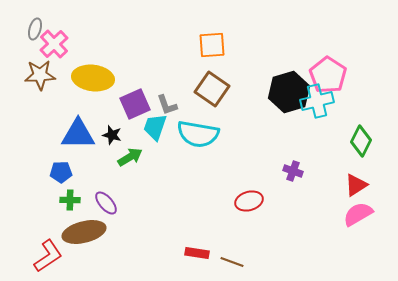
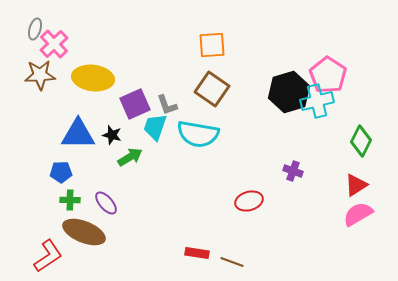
brown ellipse: rotated 36 degrees clockwise
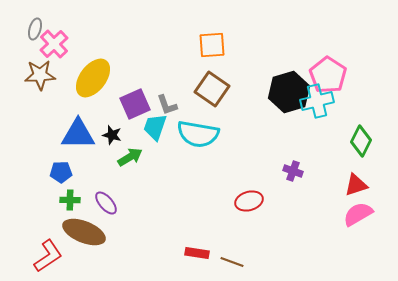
yellow ellipse: rotated 60 degrees counterclockwise
red triangle: rotated 15 degrees clockwise
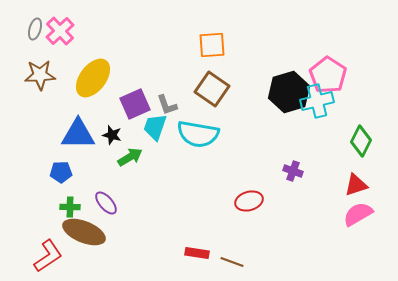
pink cross: moved 6 px right, 13 px up
green cross: moved 7 px down
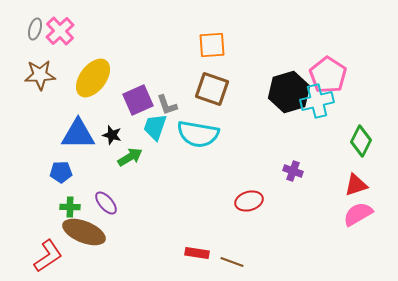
brown square: rotated 16 degrees counterclockwise
purple square: moved 3 px right, 4 px up
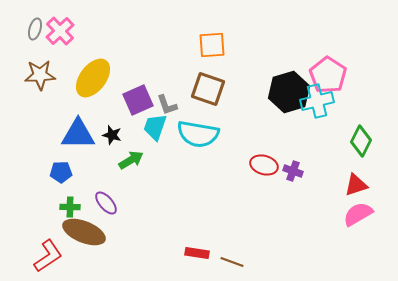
brown square: moved 4 px left
green arrow: moved 1 px right, 3 px down
red ellipse: moved 15 px right, 36 px up; rotated 32 degrees clockwise
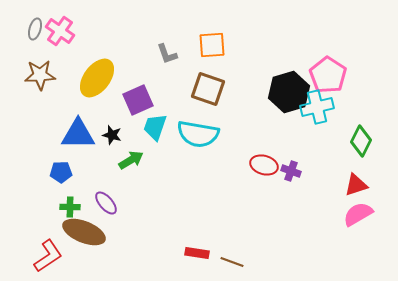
pink cross: rotated 12 degrees counterclockwise
yellow ellipse: moved 4 px right
cyan cross: moved 6 px down
gray L-shape: moved 51 px up
purple cross: moved 2 px left
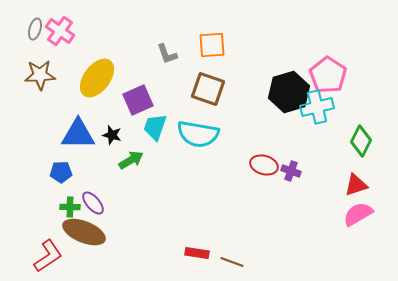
purple ellipse: moved 13 px left
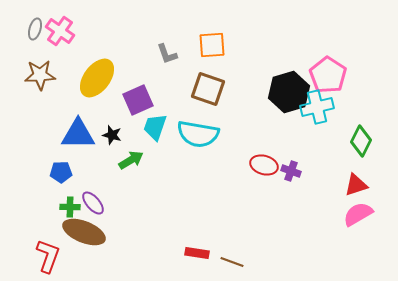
red L-shape: rotated 36 degrees counterclockwise
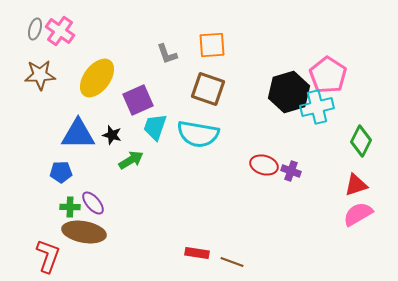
brown ellipse: rotated 12 degrees counterclockwise
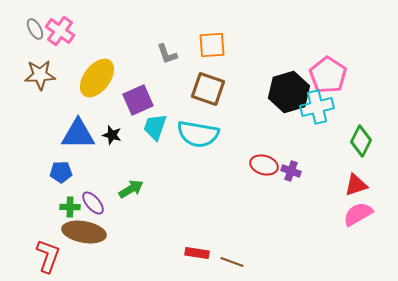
gray ellipse: rotated 45 degrees counterclockwise
green arrow: moved 29 px down
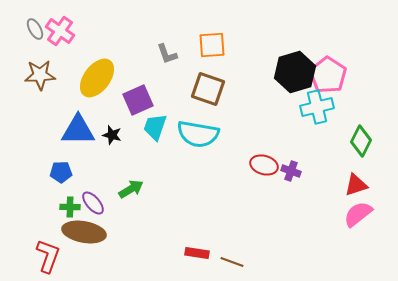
black hexagon: moved 6 px right, 20 px up
blue triangle: moved 4 px up
pink semicircle: rotated 8 degrees counterclockwise
